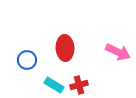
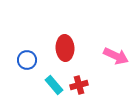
pink arrow: moved 2 px left, 4 px down
cyan rectangle: rotated 18 degrees clockwise
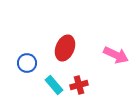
red ellipse: rotated 25 degrees clockwise
pink arrow: moved 1 px up
blue circle: moved 3 px down
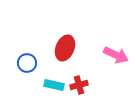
cyan rectangle: rotated 36 degrees counterclockwise
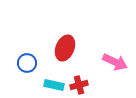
pink arrow: moved 1 px left, 7 px down
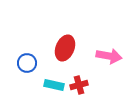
pink arrow: moved 6 px left, 6 px up; rotated 15 degrees counterclockwise
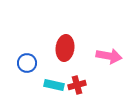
red ellipse: rotated 15 degrees counterclockwise
red cross: moved 2 px left
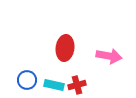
blue circle: moved 17 px down
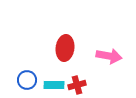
cyan rectangle: rotated 12 degrees counterclockwise
